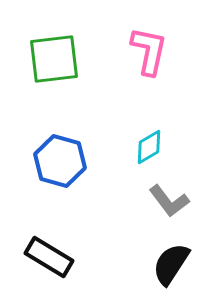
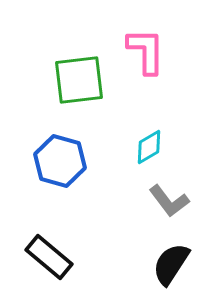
pink L-shape: moved 3 px left; rotated 12 degrees counterclockwise
green square: moved 25 px right, 21 px down
black rectangle: rotated 9 degrees clockwise
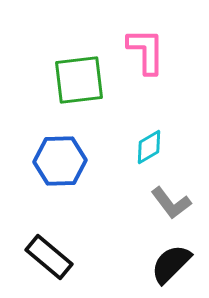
blue hexagon: rotated 18 degrees counterclockwise
gray L-shape: moved 2 px right, 2 px down
black semicircle: rotated 12 degrees clockwise
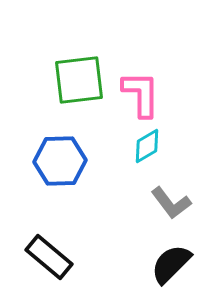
pink L-shape: moved 5 px left, 43 px down
cyan diamond: moved 2 px left, 1 px up
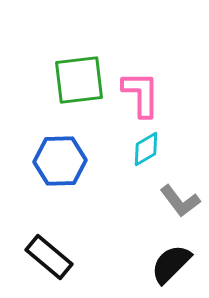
cyan diamond: moved 1 px left, 3 px down
gray L-shape: moved 9 px right, 2 px up
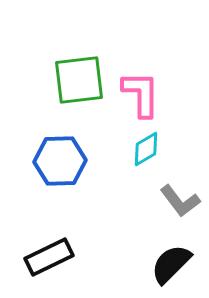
black rectangle: rotated 66 degrees counterclockwise
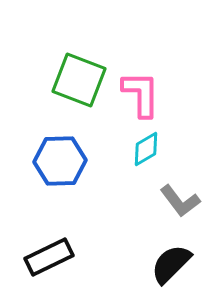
green square: rotated 28 degrees clockwise
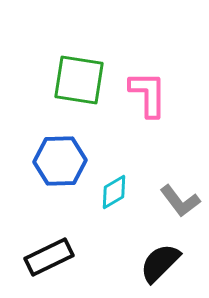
green square: rotated 12 degrees counterclockwise
pink L-shape: moved 7 px right
cyan diamond: moved 32 px left, 43 px down
black semicircle: moved 11 px left, 1 px up
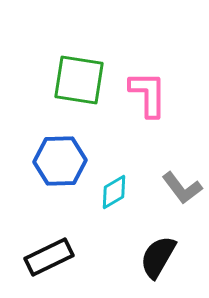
gray L-shape: moved 2 px right, 13 px up
black semicircle: moved 2 px left, 6 px up; rotated 15 degrees counterclockwise
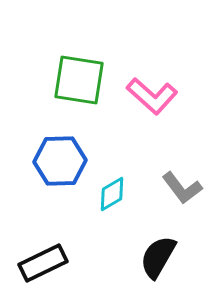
pink L-shape: moved 4 px right, 2 px down; rotated 132 degrees clockwise
cyan diamond: moved 2 px left, 2 px down
black rectangle: moved 6 px left, 6 px down
